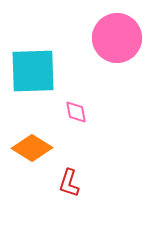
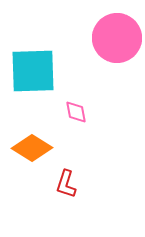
red L-shape: moved 3 px left, 1 px down
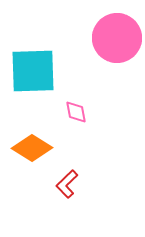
red L-shape: moved 1 px right; rotated 28 degrees clockwise
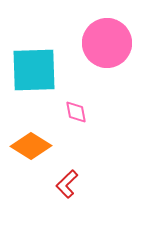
pink circle: moved 10 px left, 5 px down
cyan square: moved 1 px right, 1 px up
orange diamond: moved 1 px left, 2 px up
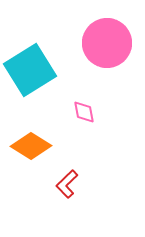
cyan square: moved 4 px left; rotated 30 degrees counterclockwise
pink diamond: moved 8 px right
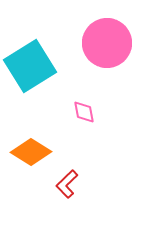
cyan square: moved 4 px up
orange diamond: moved 6 px down
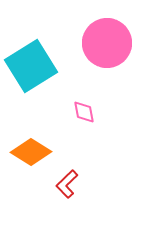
cyan square: moved 1 px right
